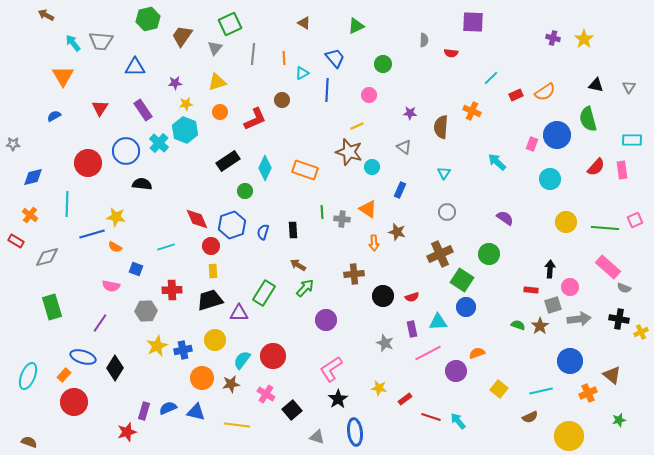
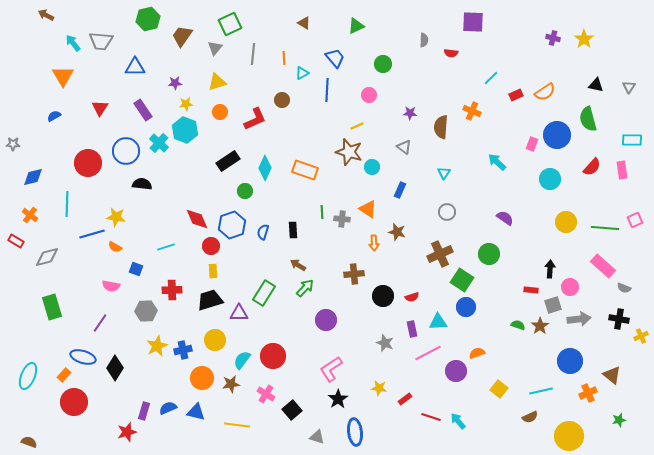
red semicircle at (596, 167): moved 4 px left
pink rectangle at (608, 267): moved 5 px left, 1 px up
yellow cross at (641, 332): moved 4 px down
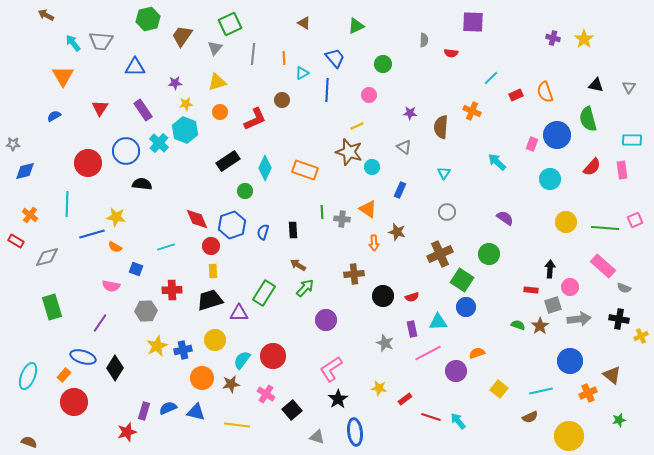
orange semicircle at (545, 92): rotated 105 degrees clockwise
blue diamond at (33, 177): moved 8 px left, 6 px up
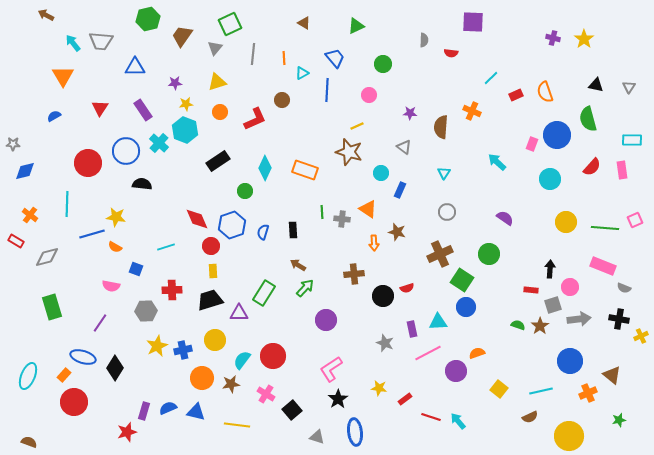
black rectangle at (228, 161): moved 10 px left
cyan circle at (372, 167): moved 9 px right, 6 px down
pink rectangle at (603, 266): rotated 20 degrees counterclockwise
red semicircle at (412, 297): moved 5 px left, 9 px up
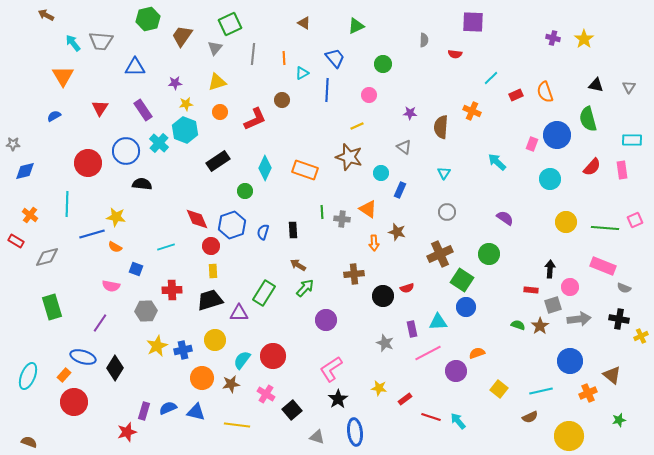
red semicircle at (451, 53): moved 4 px right, 1 px down
brown star at (349, 152): moved 5 px down
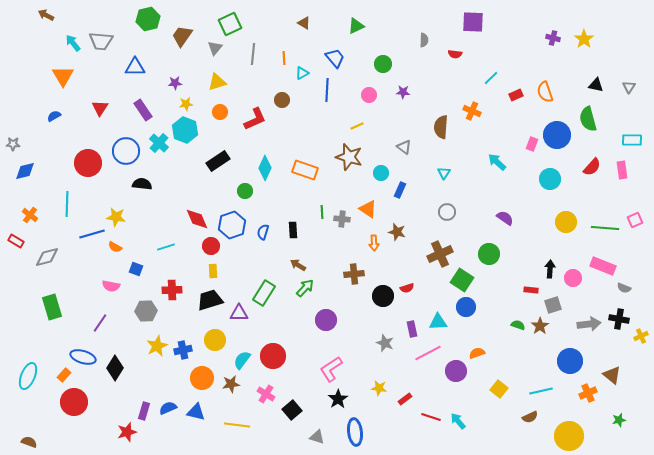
purple star at (410, 113): moved 7 px left, 21 px up
pink circle at (570, 287): moved 3 px right, 9 px up
gray arrow at (579, 319): moved 10 px right, 5 px down
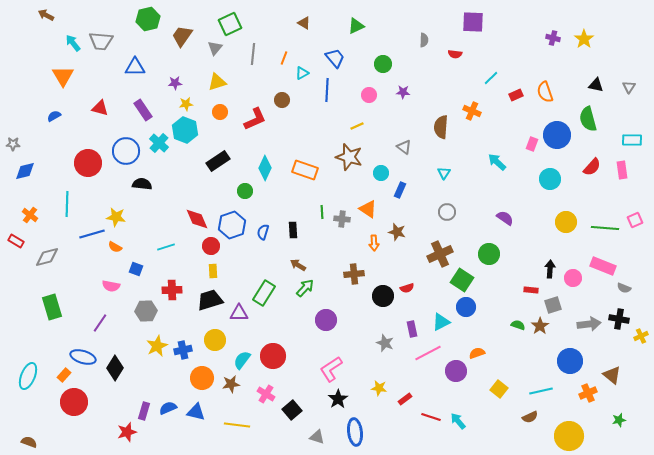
orange line at (284, 58): rotated 24 degrees clockwise
red triangle at (100, 108): rotated 48 degrees counterclockwise
cyan triangle at (438, 322): moved 3 px right; rotated 24 degrees counterclockwise
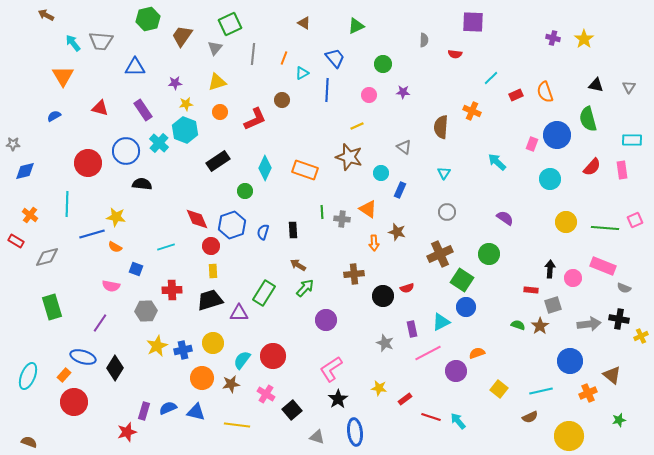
yellow circle at (215, 340): moved 2 px left, 3 px down
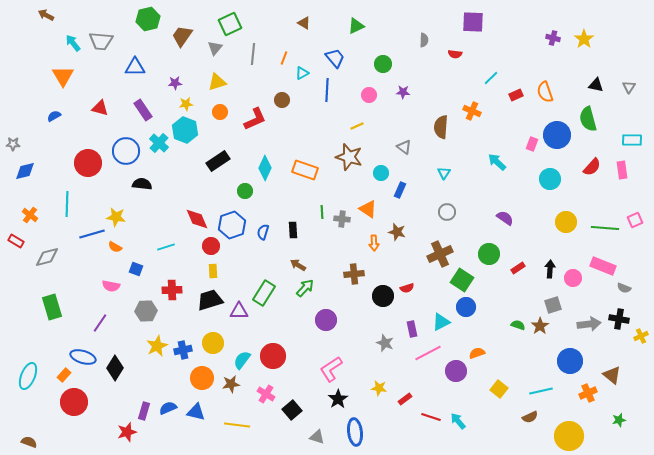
red rectangle at (531, 290): moved 13 px left, 22 px up; rotated 40 degrees counterclockwise
purple triangle at (239, 313): moved 2 px up
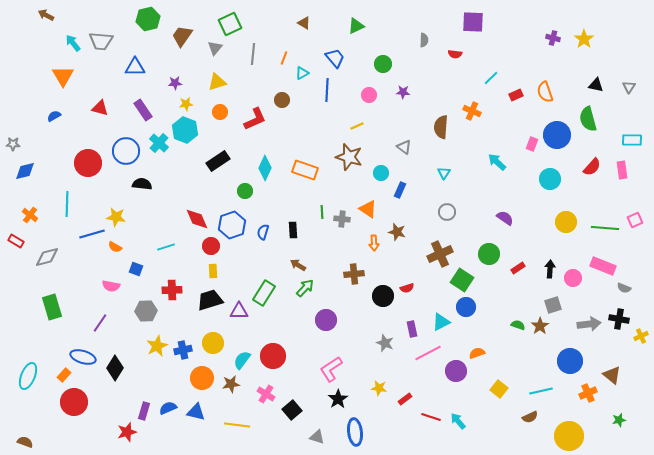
brown semicircle at (29, 442): moved 4 px left
